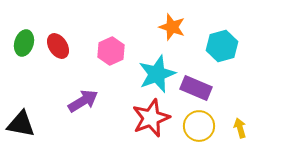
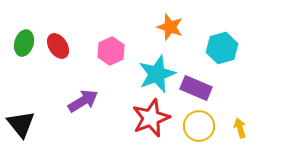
orange star: moved 2 px left
cyan hexagon: moved 2 px down
black triangle: rotated 40 degrees clockwise
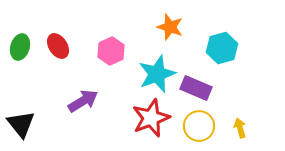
green ellipse: moved 4 px left, 4 px down
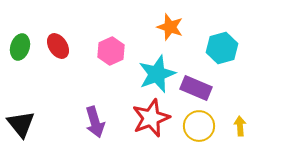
purple arrow: moved 12 px right, 21 px down; rotated 104 degrees clockwise
yellow arrow: moved 2 px up; rotated 12 degrees clockwise
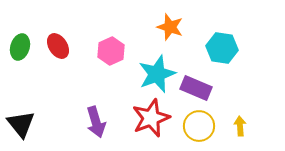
cyan hexagon: rotated 24 degrees clockwise
purple arrow: moved 1 px right
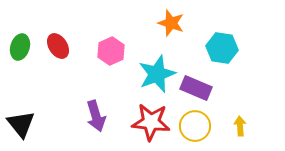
orange star: moved 1 px right, 4 px up
red star: moved 4 px down; rotated 27 degrees clockwise
purple arrow: moved 6 px up
yellow circle: moved 4 px left
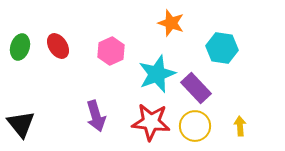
purple rectangle: rotated 24 degrees clockwise
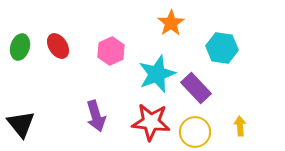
orange star: rotated 20 degrees clockwise
yellow circle: moved 6 px down
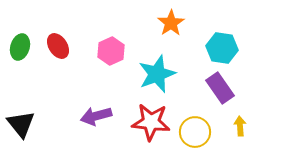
purple rectangle: moved 24 px right; rotated 8 degrees clockwise
purple arrow: rotated 92 degrees clockwise
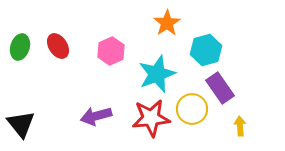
orange star: moved 4 px left
cyan hexagon: moved 16 px left, 2 px down; rotated 24 degrees counterclockwise
red star: moved 4 px up; rotated 12 degrees counterclockwise
yellow circle: moved 3 px left, 23 px up
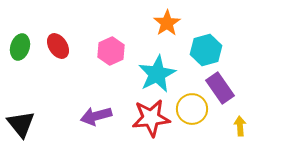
cyan star: rotated 6 degrees counterclockwise
